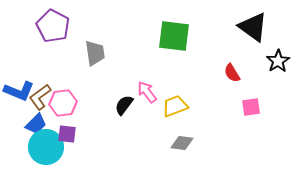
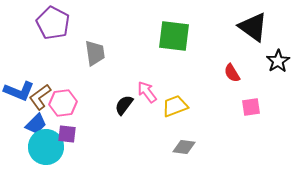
purple pentagon: moved 3 px up
gray diamond: moved 2 px right, 4 px down
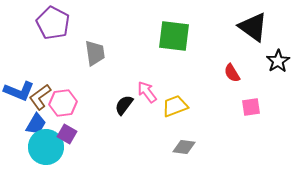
blue trapezoid: rotated 15 degrees counterclockwise
purple square: rotated 24 degrees clockwise
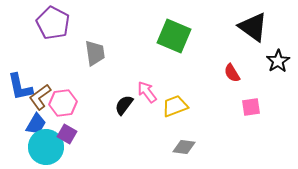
green square: rotated 16 degrees clockwise
blue L-shape: moved 1 px right, 4 px up; rotated 56 degrees clockwise
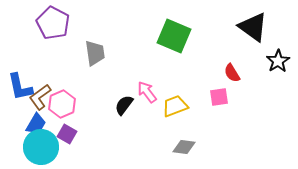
pink hexagon: moved 1 px left, 1 px down; rotated 16 degrees counterclockwise
pink square: moved 32 px left, 10 px up
cyan circle: moved 5 px left
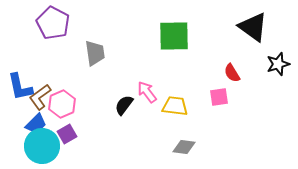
green square: rotated 24 degrees counterclockwise
black star: moved 3 px down; rotated 15 degrees clockwise
yellow trapezoid: rotated 28 degrees clockwise
blue trapezoid: rotated 15 degrees clockwise
purple square: rotated 30 degrees clockwise
cyan circle: moved 1 px right, 1 px up
